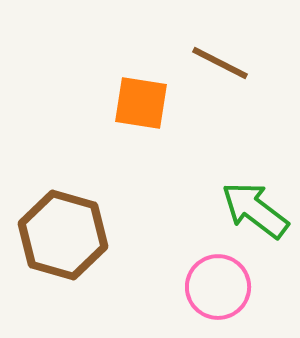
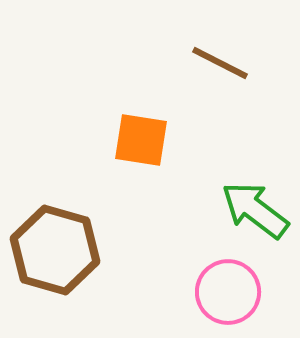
orange square: moved 37 px down
brown hexagon: moved 8 px left, 15 px down
pink circle: moved 10 px right, 5 px down
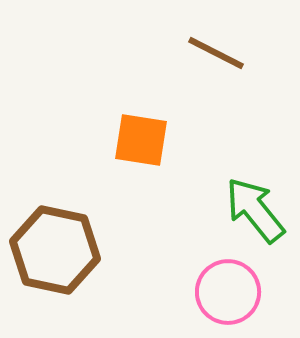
brown line: moved 4 px left, 10 px up
green arrow: rotated 14 degrees clockwise
brown hexagon: rotated 4 degrees counterclockwise
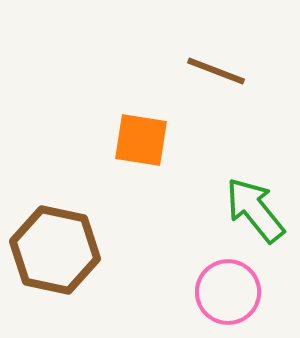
brown line: moved 18 px down; rotated 6 degrees counterclockwise
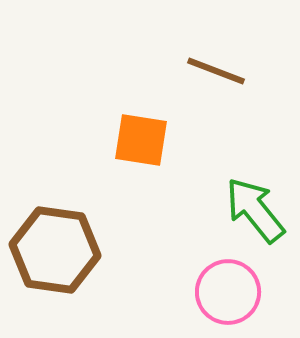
brown hexagon: rotated 4 degrees counterclockwise
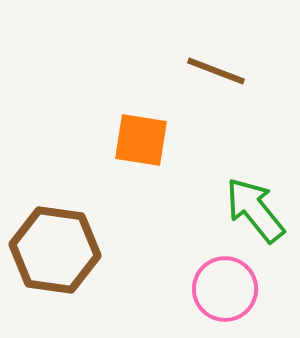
pink circle: moved 3 px left, 3 px up
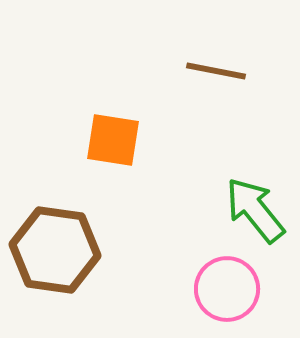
brown line: rotated 10 degrees counterclockwise
orange square: moved 28 px left
pink circle: moved 2 px right
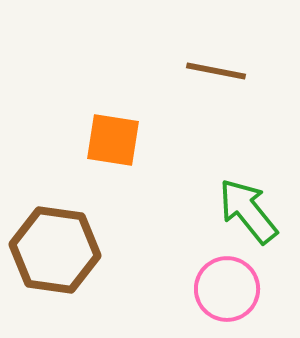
green arrow: moved 7 px left, 1 px down
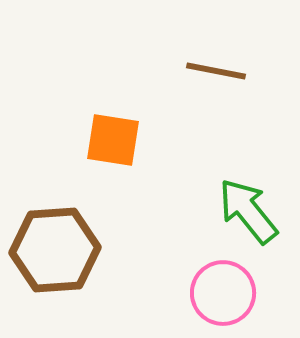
brown hexagon: rotated 12 degrees counterclockwise
pink circle: moved 4 px left, 4 px down
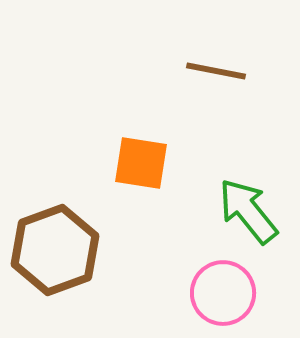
orange square: moved 28 px right, 23 px down
brown hexagon: rotated 16 degrees counterclockwise
